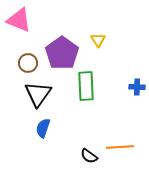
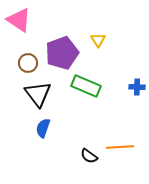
pink triangle: rotated 12 degrees clockwise
purple pentagon: rotated 16 degrees clockwise
green rectangle: rotated 64 degrees counterclockwise
black triangle: rotated 12 degrees counterclockwise
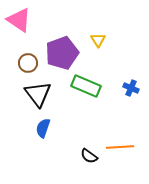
blue cross: moved 6 px left, 1 px down; rotated 21 degrees clockwise
